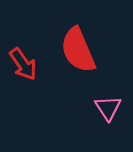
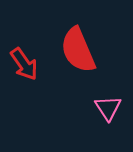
red arrow: moved 1 px right
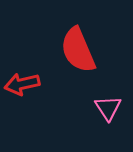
red arrow: moved 2 px left, 20 px down; rotated 112 degrees clockwise
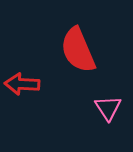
red arrow: rotated 16 degrees clockwise
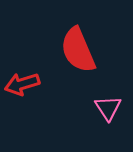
red arrow: rotated 20 degrees counterclockwise
